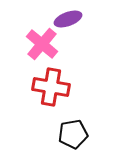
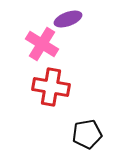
pink cross: rotated 8 degrees counterclockwise
black pentagon: moved 14 px right
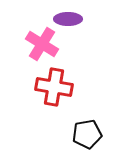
purple ellipse: rotated 20 degrees clockwise
red cross: moved 3 px right
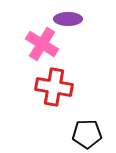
black pentagon: rotated 8 degrees clockwise
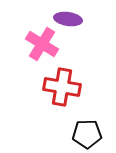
purple ellipse: rotated 8 degrees clockwise
red cross: moved 8 px right
